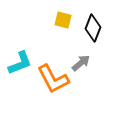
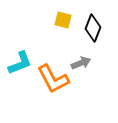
gray arrow: rotated 18 degrees clockwise
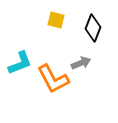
yellow square: moved 7 px left
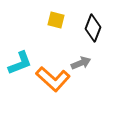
orange L-shape: rotated 20 degrees counterclockwise
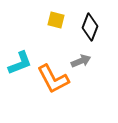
black diamond: moved 3 px left, 1 px up
gray arrow: moved 2 px up
orange L-shape: rotated 20 degrees clockwise
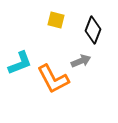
black diamond: moved 3 px right, 3 px down
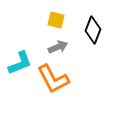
gray arrow: moved 23 px left, 14 px up
